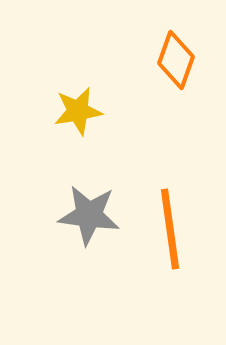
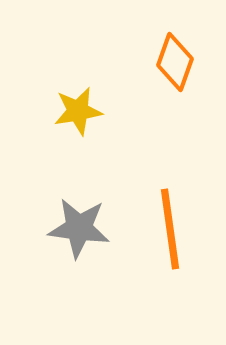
orange diamond: moved 1 px left, 2 px down
gray star: moved 10 px left, 13 px down
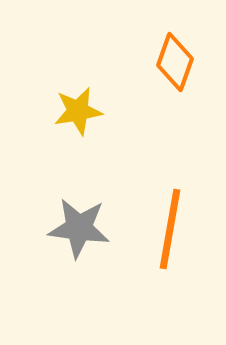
orange line: rotated 18 degrees clockwise
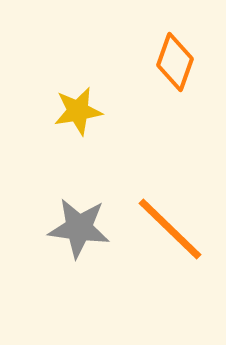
orange line: rotated 56 degrees counterclockwise
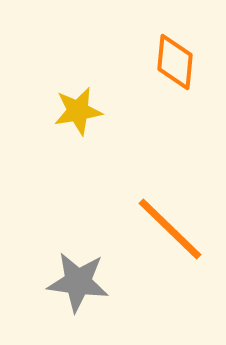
orange diamond: rotated 14 degrees counterclockwise
gray star: moved 1 px left, 54 px down
